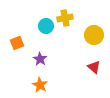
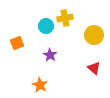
purple star: moved 10 px right, 4 px up
red triangle: moved 1 px down
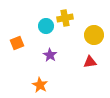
red triangle: moved 4 px left, 6 px up; rotated 48 degrees counterclockwise
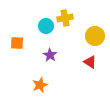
yellow circle: moved 1 px right, 1 px down
orange square: rotated 24 degrees clockwise
red triangle: rotated 40 degrees clockwise
orange star: rotated 21 degrees clockwise
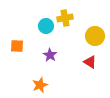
orange square: moved 3 px down
